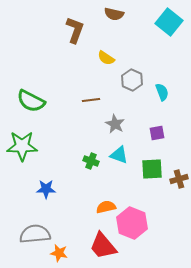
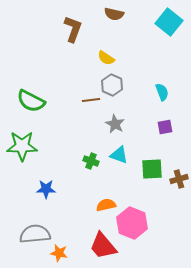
brown L-shape: moved 2 px left, 1 px up
gray hexagon: moved 20 px left, 5 px down
purple square: moved 8 px right, 6 px up
orange semicircle: moved 2 px up
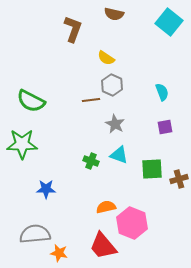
green star: moved 2 px up
orange semicircle: moved 2 px down
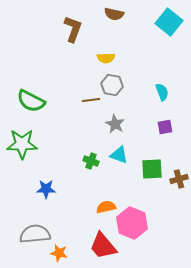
yellow semicircle: rotated 36 degrees counterclockwise
gray hexagon: rotated 15 degrees counterclockwise
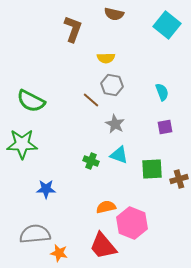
cyan square: moved 2 px left, 3 px down
brown line: rotated 48 degrees clockwise
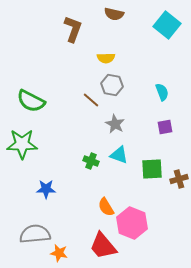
orange semicircle: rotated 108 degrees counterclockwise
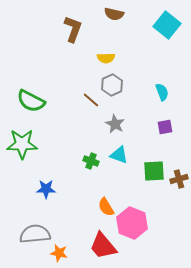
gray hexagon: rotated 25 degrees clockwise
green square: moved 2 px right, 2 px down
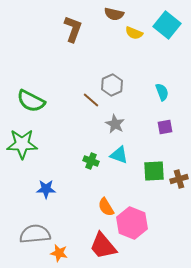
yellow semicircle: moved 28 px right, 25 px up; rotated 24 degrees clockwise
